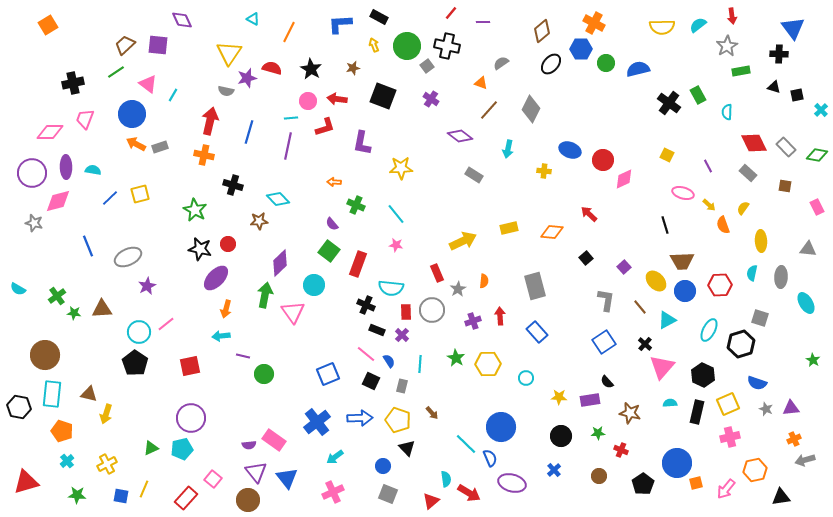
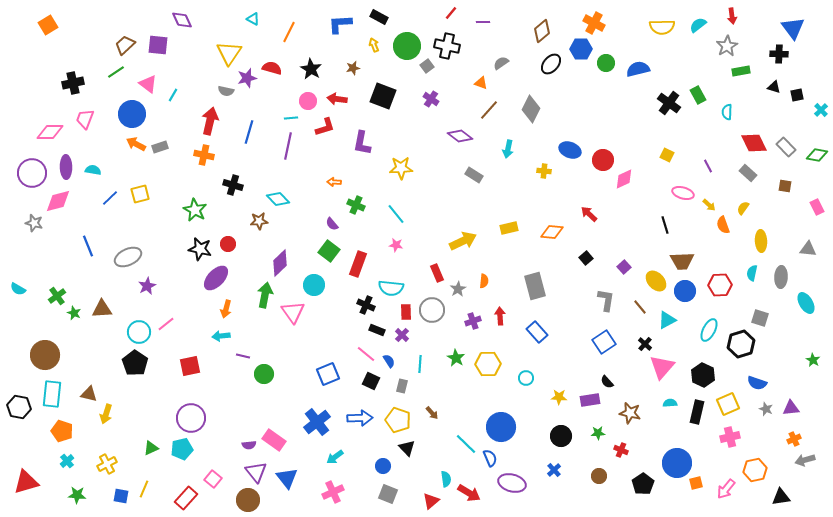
green star at (74, 313): rotated 16 degrees clockwise
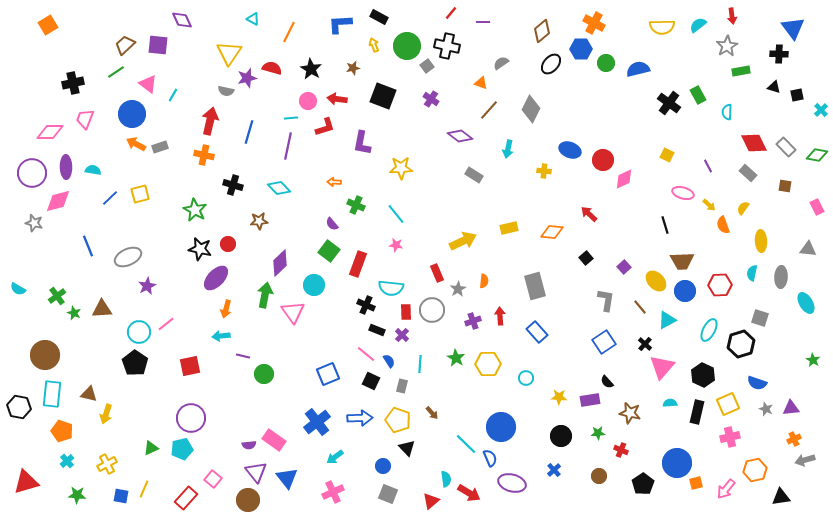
cyan diamond at (278, 199): moved 1 px right, 11 px up
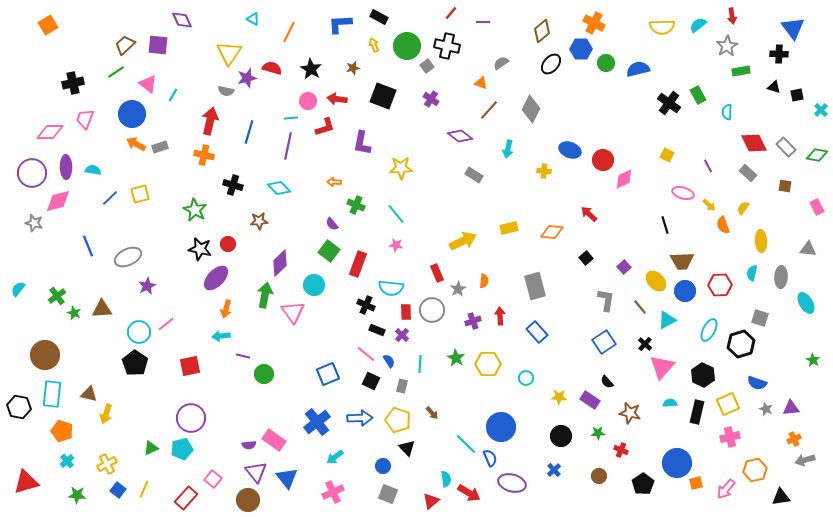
cyan semicircle at (18, 289): rotated 98 degrees clockwise
purple rectangle at (590, 400): rotated 42 degrees clockwise
blue square at (121, 496): moved 3 px left, 6 px up; rotated 28 degrees clockwise
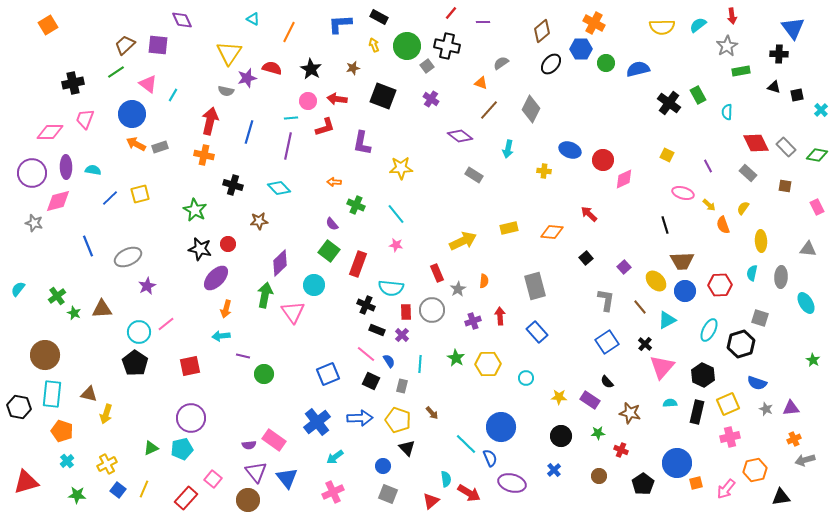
red diamond at (754, 143): moved 2 px right
blue square at (604, 342): moved 3 px right
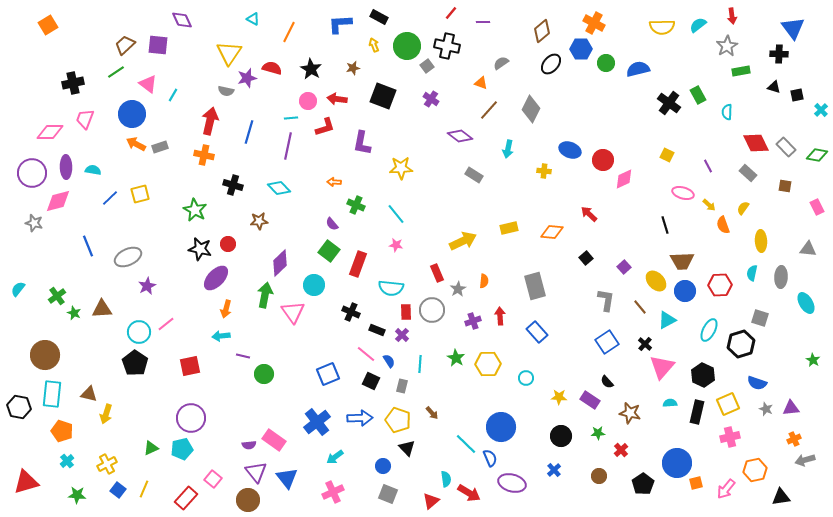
black cross at (366, 305): moved 15 px left, 7 px down
red cross at (621, 450): rotated 24 degrees clockwise
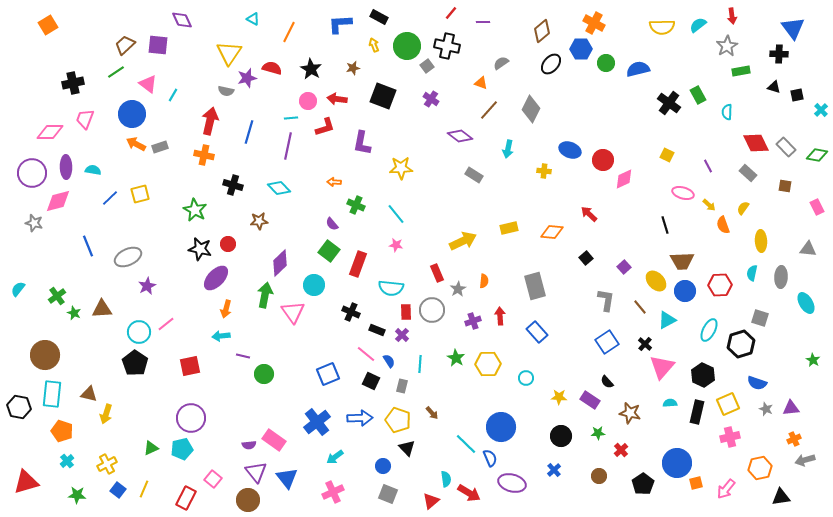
orange hexagon at (755, 470): moved 5 px right, 2 px up
red rectangle at (186, 498): rotated 15 degrees counterclockwise
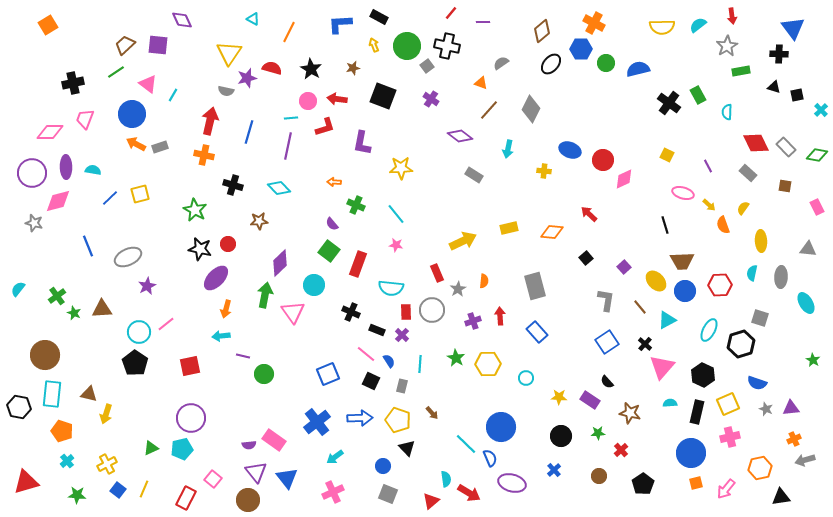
blue circle at (677, 463): moved 14 px right, 10 px up
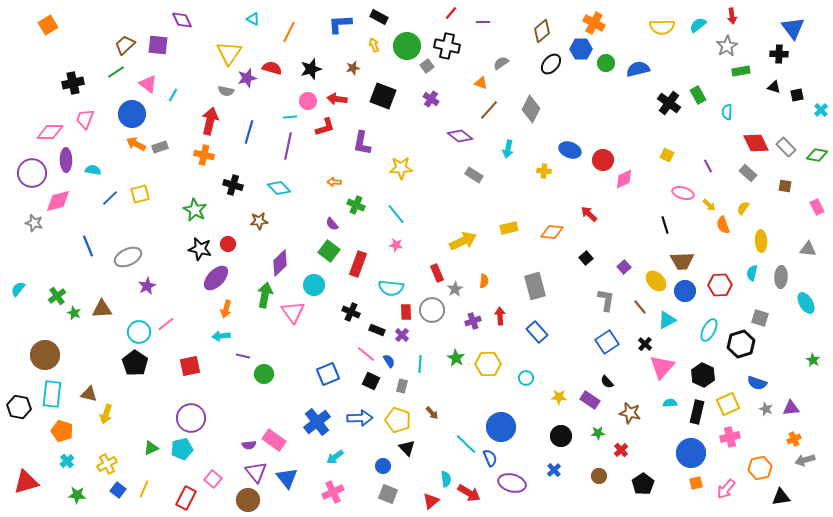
black star at (311, 69): rotated 25 degrees clockwise
cyan line at (291, 118): moved 1 px left, 1 px up
purple ellipse at (66, 167): moved 7 px up
gray star at (458, 289): moved 3 px left
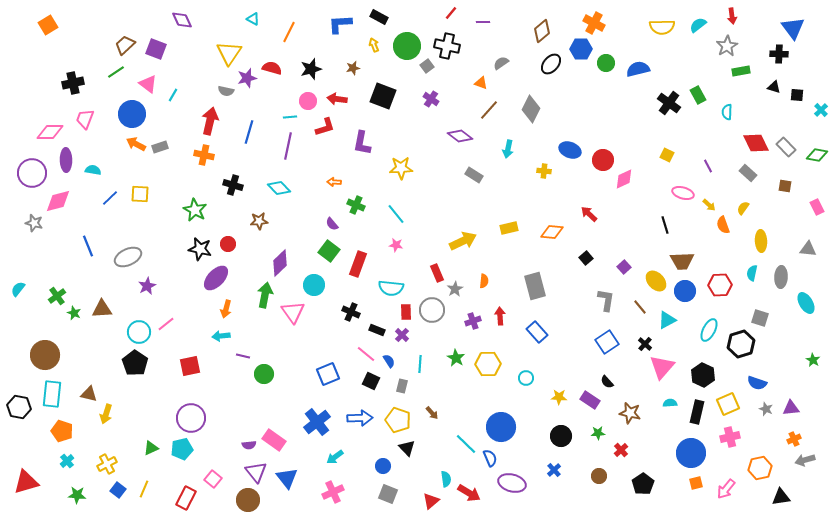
purple square at (158, 45): moved 2 px left, 4 px down; rotated 15 degrees clockwise
black square at (797, 95): rotated 16 degrees clockwise
yellow square at (140, 194): rotated 18 degrees clockwise
